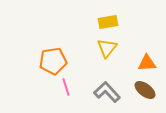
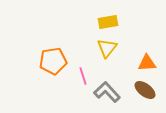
pink line: moved 17 px right, 11 px up
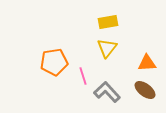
orange pentagon: moved 1 px right, 1 px down
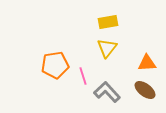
orange pentagon: moved 1 px right, 3 px down
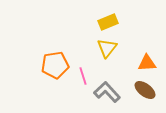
yellow rectangle: rotated 12 degrees counterclockwise
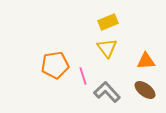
yellow triangle: rotated 15 degrees counterclockwise
orange triangle: moved 1 px left, 2 px up
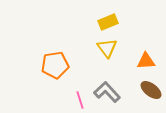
pink line: moved 3 px left, 24 px down
brown ellipse: moved 6 px right
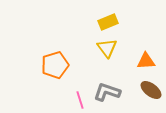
orange pentagon: rotated 8 degrees counterclockwise
gray L-shape: rotated 28 degrees counterclockwise
